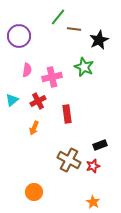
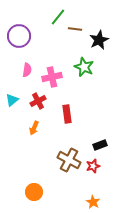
brown line: moved 1 px right
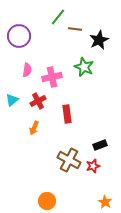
orange circle: moved 13 px right, 9 px down
orange star: moved 12 px right
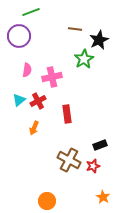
green line: moved 27 px left, 5 px up; rotated 30 degrees clockwise
green star: moved 8 px up; rotated 18 degrees clockwise
cyan triangle: moved 7 px right
orange star: moved 2 px left, 5 px up
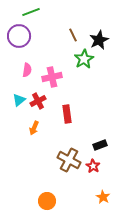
brown line: moved 2 px left, 6 px down; rotated 56 degrees clockwise
red star: rotated 24 degrees counterclockwise
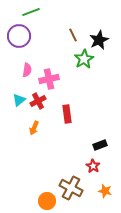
pink cross: moved 3 px left, 2 px down
brown cross: moved 2 px right, 28 px down
orange star: moved 2 px right, 6 px up; rotated 16 degrees counterclockwise
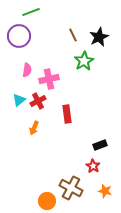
black star: moved 3 px up
green star: moved 2 px down
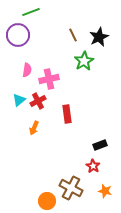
purple circle: moved 1 px left, 1 px up
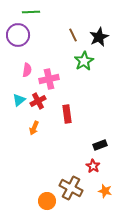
green line: rotated 18 degrees clockwise
